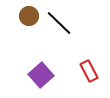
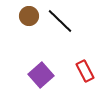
black line: moved 1 px right, 2 px up
red rectangle: moved 4 px left
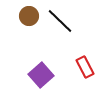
red rectangle: moved 4 px up
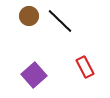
purple square: moved 7 px left
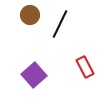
brown circle: moved 1 px right, 1 px up
black line: moved 3 px down; rotated 72 degrees clockwise
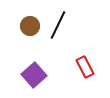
brown circle: moved 11 px down
black line: moved 2 px left, 1 px down
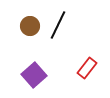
red rectangle: moved 2 px right, 1 px down; rotated 65 degrees clockwise
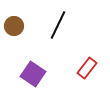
brown circle: moved 16 px left
purple square: moved 1 px left, 1 px up; rotated 15 degrees counterclockwise
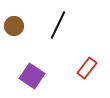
purple square: moved 1 px left, 2 px down
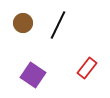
brown circle: moved 9 px right, 3 px up
purple square: moved 1 px right, 1 px up
